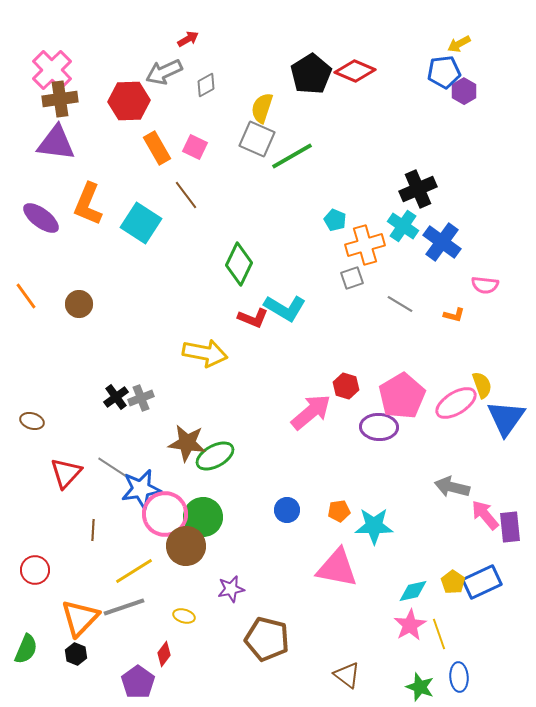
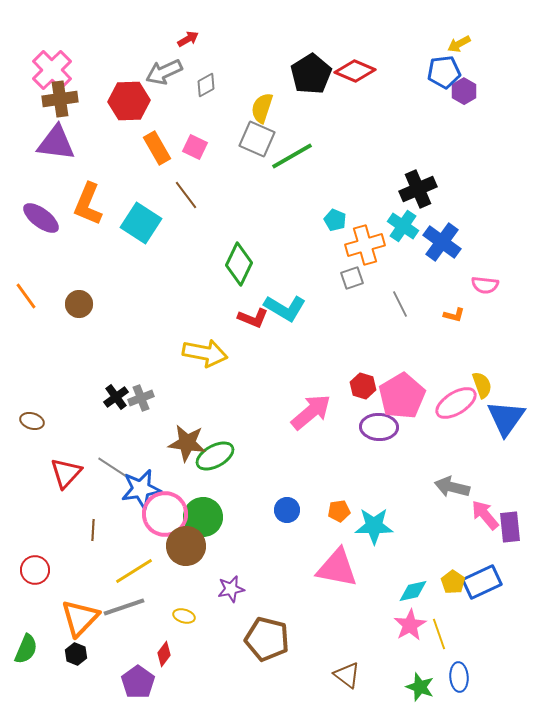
gray line at (400, 304): rotated 32 degrees clockwise
red hexagon at (346, 386): moved 17 px right
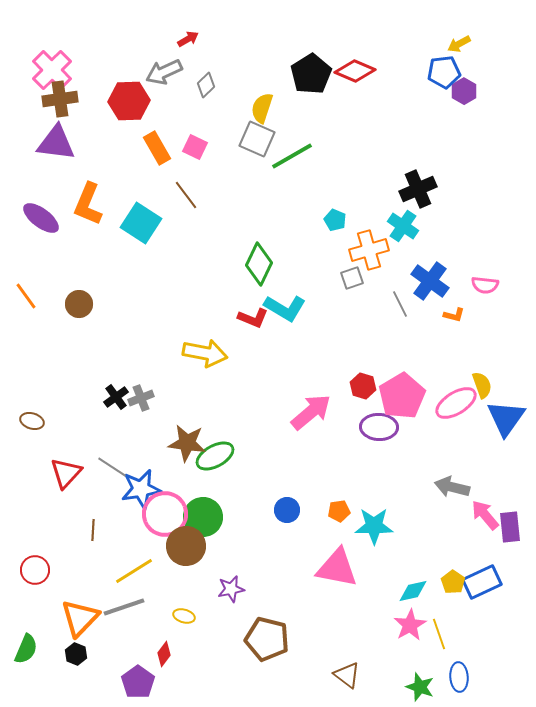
gray diamond at (206, 85): rotated 15 degrees counterclockwise
blue cross at (442, 242): moved 12 px left, 39 px down
orange cross at (365, 245): moved 4 px right, 5 px down
green diamond at (239, 264): moved 20 px right
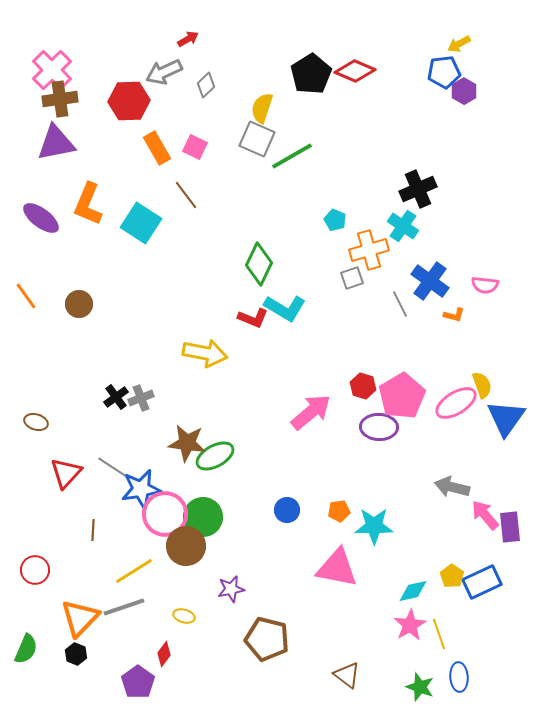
purple triangle at (56, 143): rotated 18 degrees counterclockwise
brown ellipse at (32, 421): moved 4 px right, 1 px down
yellow pentagon at (453, 582): moved 1 px left, 6 px up
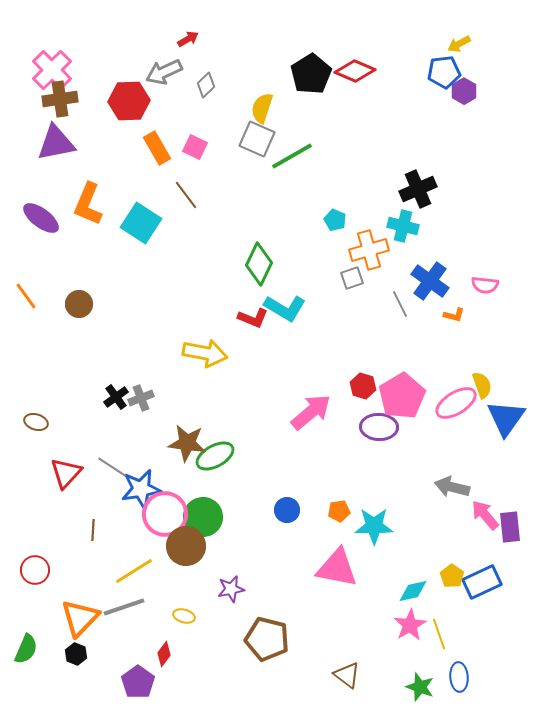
cyan cross at (403, 226): rotated 20 degrees counterclockwise
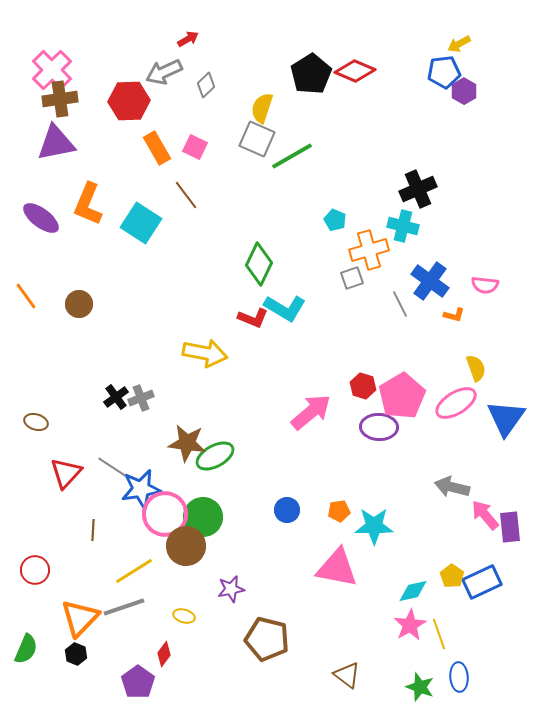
yellow semicircle at (482, 385): moved 6 px left, 17 px up
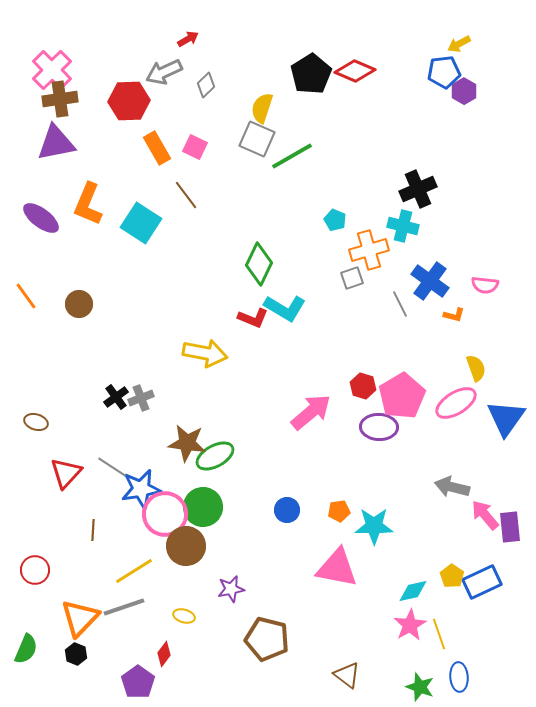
green circle at (203, 517): moved 10 px up
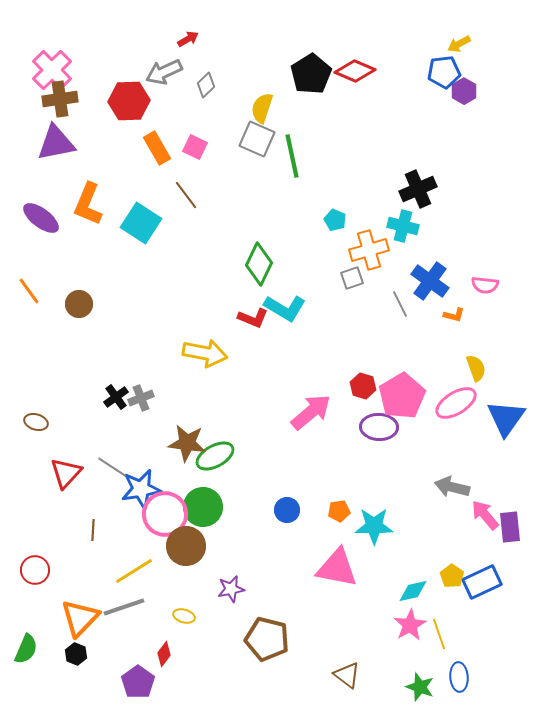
green line at (292, 156): rotated 72 degrees counterclockwise
orange line at (26, 296): moved 3 px right, 5 px up
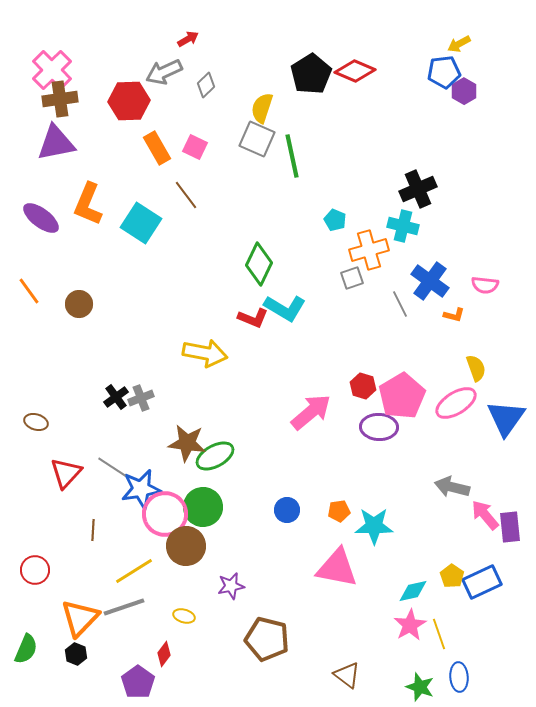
purple star at (231, 589): moved 3 px up
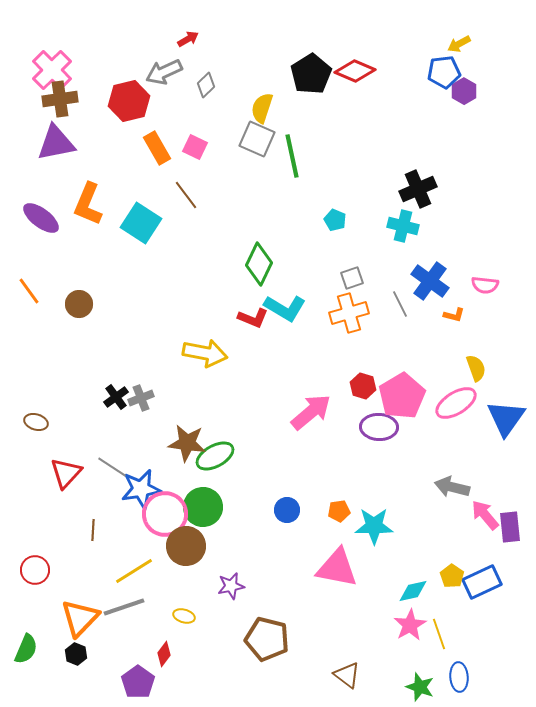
red hexagon at (129, 101): rotated 12 degrees counterclockwise
orange cross at (369, 250): moved 20 px left, 63 px down
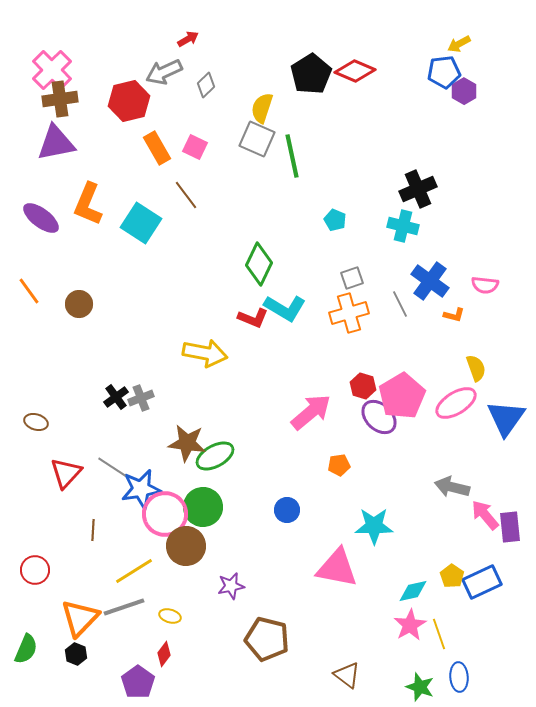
purple ellipse at (379, 427): moved 10 px up; rotated 42 degrees clockwise
orange pentagon at (339, 511): moved 46 px up
yellow ellipse at (184, 616): moved 14 px left
